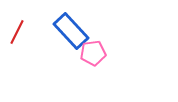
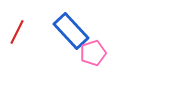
pink pentagon: rotated 10 degrees counterclockwise
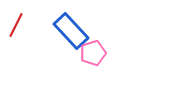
red line: moved 1 px left, 7 px up
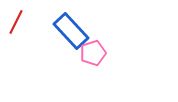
red line: moved 3 px up
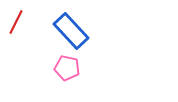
pink pentagon: moved 26 px left, 15 px down; rotated 30 degrees clockwise
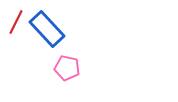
blue rectangle: moved 24 px left, 2 px up
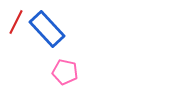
pink pentagon: moved 2 px left, 4 px down
